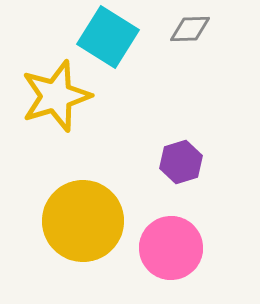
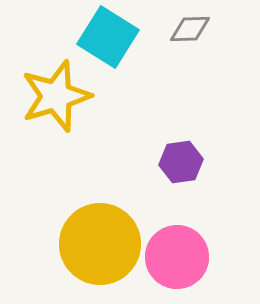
purple hexagon: rotated 9 degrees clockwise
yellow circle: moved 17 px right, 23 px down
pink circle: moved 6 px right, 9 px down
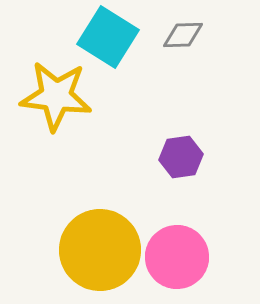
gray diamond: moved 7 px left, 6 px down
yellow star: rotated 24 degrees clockwise
purple hexagon: moved 5 px up
yellow circle: moved 6 px down
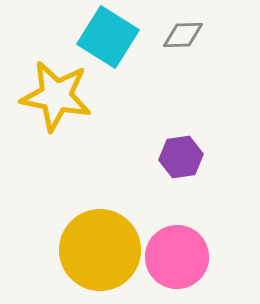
yellow star: rotated 4 degrees clockwise
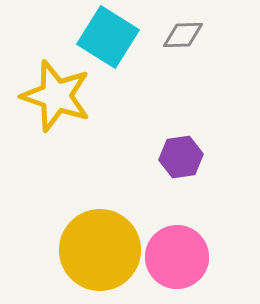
yellow star: rotated 8 degrees clockwise
